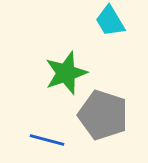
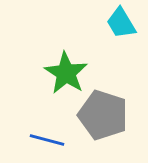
cyan trapezoid: moved 11 px right, 2 px down
green star: rotated 21 degrees counterclockwise
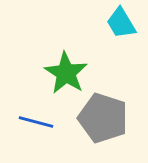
gray pentagon: moved 3 px down
blue line: moved 11 px left, 18 px up
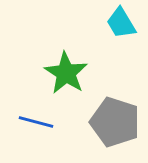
gray pentagon: moved 12 px right, 4 px down
